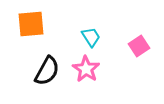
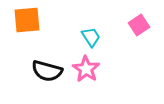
orange square: moved 4 px left, 4 px up
pink square: moved 21 px up
black semicircle: rotated 76 degrees clockwise
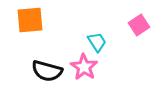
orange square: moved 3 px right
cyan trapezoid: moved 6 px right, 5 px down
pink star: moved 2 px left, 2 px up
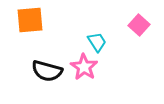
pink square: rotated 15 degrees counterclockwise
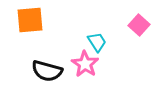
pink star: moved 1 px right, 3 px up
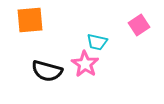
pink square: rotated 15 degrees clockwise
cyan trapezoid: rotated 135 degrees clockwise
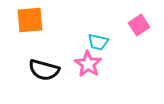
cyan trapezoid: moved 1 px right
pink star: moved 3 px right
black semicircle: moved 3 px left, 1 px up
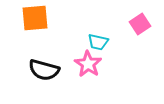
orange square: moved 5 px right, 2 px up
pink square: moved 1 px right, 1 px up
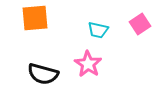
cyan trapezoid: moved 12 px up
black semicircle: moved 1 px left, 4 px down
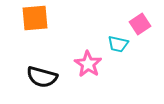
cyan trapezoid: moved 20 px right, 14 px down
black semicircle: moved 1 px left, 3 px down
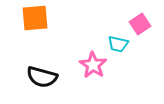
pink star: moved 5 px right, 1 px down
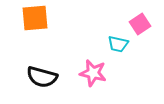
pink star: moved 8 px down; rotated 20 degrees counterclockwise
